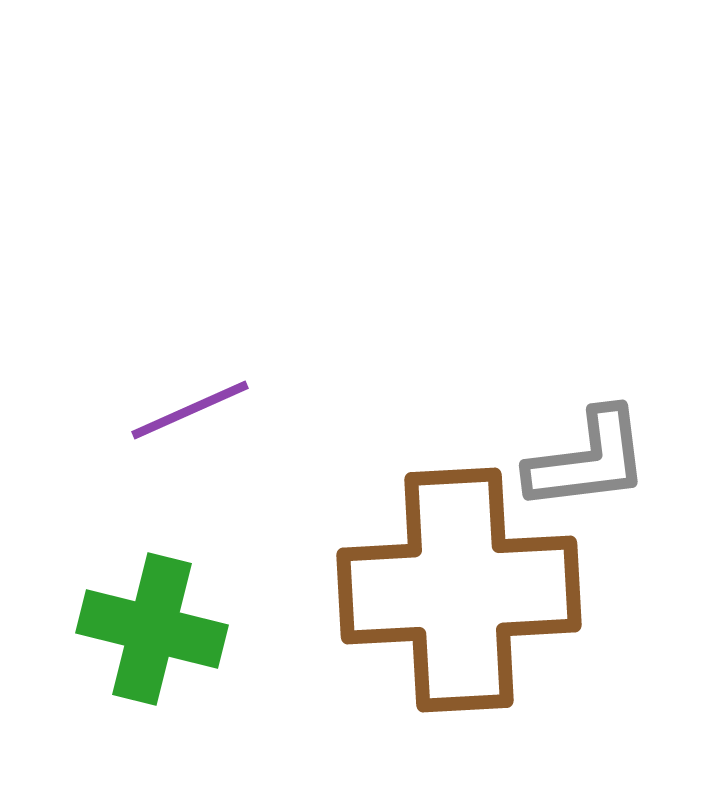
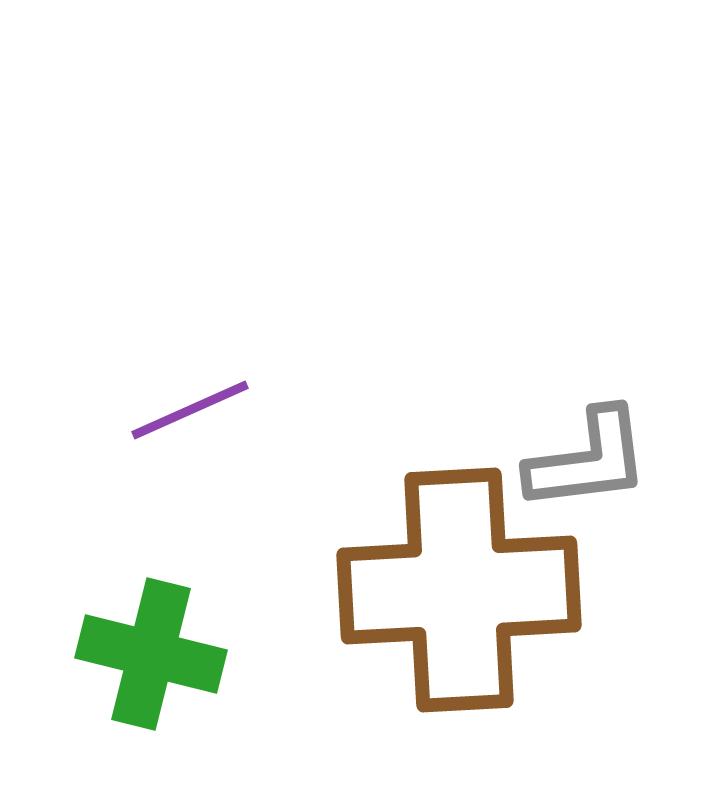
green cross: moved 1 px left, 25 px down
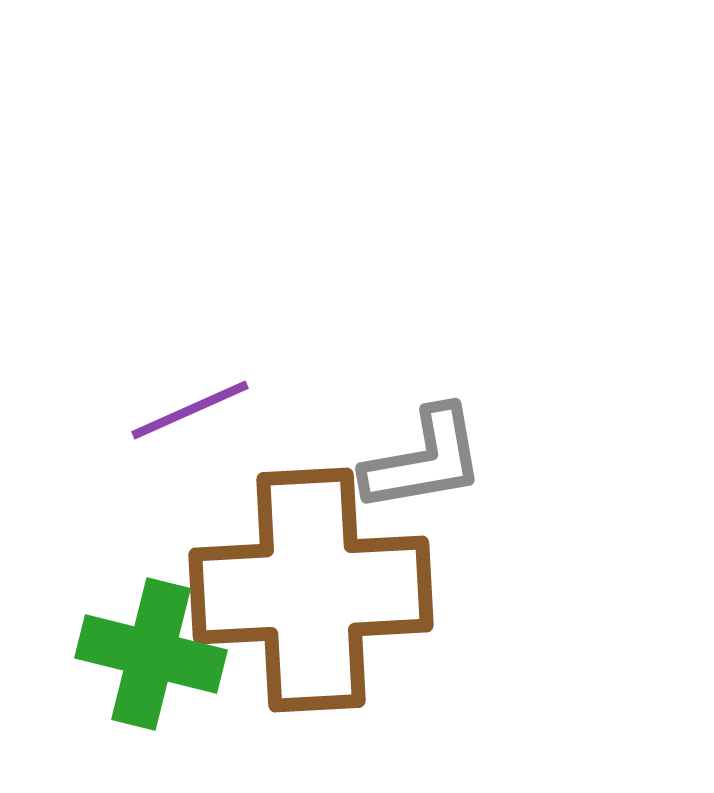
gray L-shape: moved 164 px left; rotated 3 degrees counterclockwise
brown cross: moved 148 px left
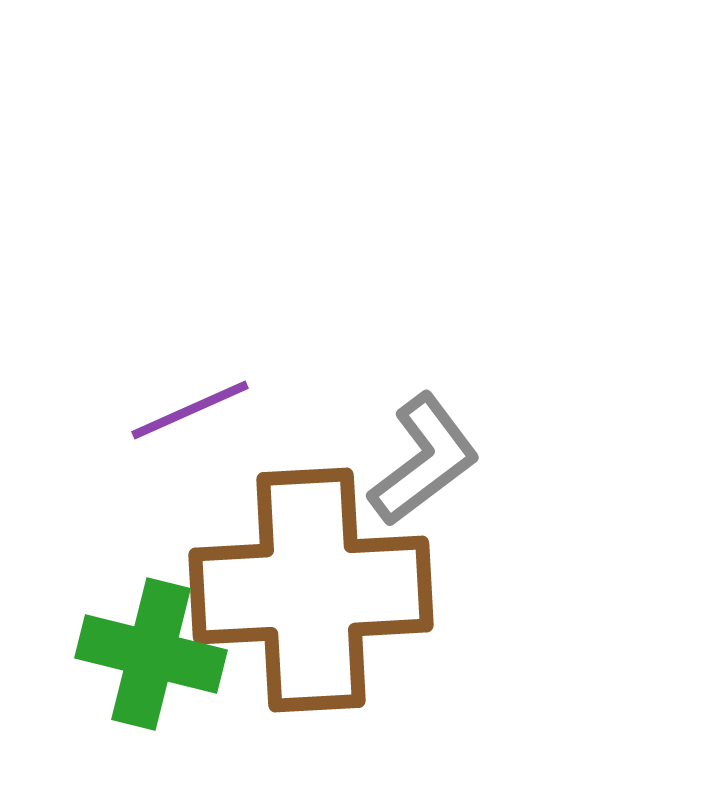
gray L-shape: rotated 27 degrees counterclockwise
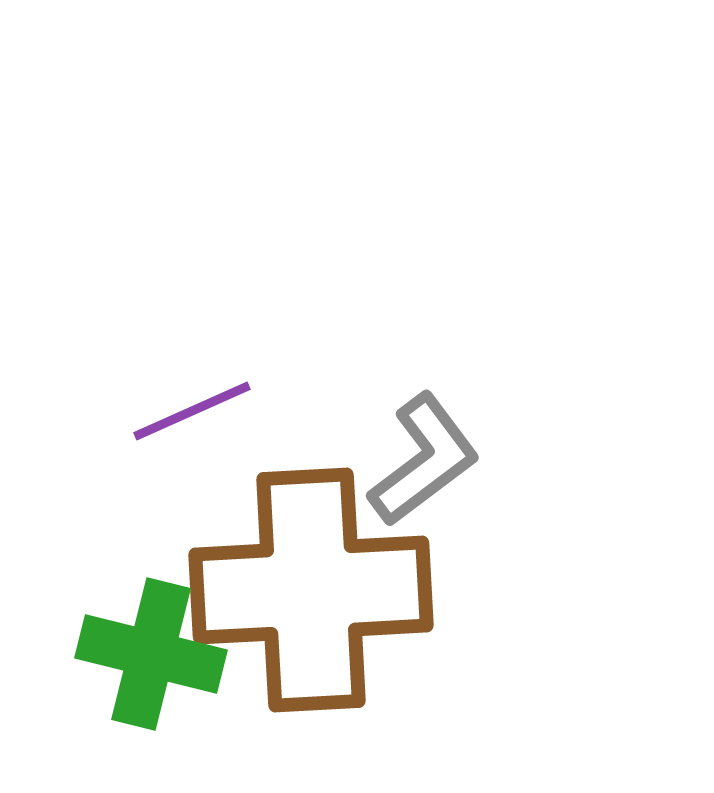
purple line: moved 2 px right, 1 px down
